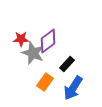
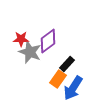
gray star: moved 3 px left, 1 px up
orange rectangle: moved 13 px right, 3 px up
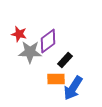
red star: moved 2 px left, 5 px up; rotated 14 degrees clockwise
gray star: rotated 20 degrees counterclockwise
black rectangle: moved 2 px left, 4 px up
orange rectangle: moved 2 px left; rotated 54 degrees clockwise
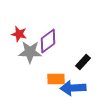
black rectangle: moved 18 px right, 2 px down
blue arrow: rotated 55 degrees clockwise
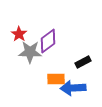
red star: rotated 21 degrees clockwise
black rectangle: rotated 21 degrees clockwise
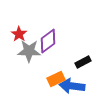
gray star: moved 1 px left, 1 px up
orange rectangle: rotated 24 degrees counterclockwise
blue arrow: moved 1 px left, 2 px up; rotated 10 degrees clockwise
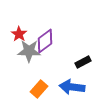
purple diamond: moved 3 px left
orange rectangle: moved 17 px left, 10 px down; rotated 24 degrees counterclockwise
blue arrow: moved 1 px down
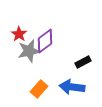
gray star: rotated 15 degrees counterclockwise
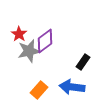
black rectangle: rotated 28 degrees counterclockwise
orange rectangle: moved 1 px down
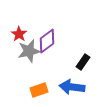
purple diamond: moved 2 px right
orange rectangle: rotated 30 degrees clockwise
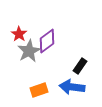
gray star: rotated 15 degrees counterclockwise
black rectangle: moved 3 px left, 4 px down
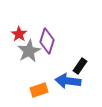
purple diamond: rotated 35 degrees counterclockwise
blue arrow: moved 4 px left, 6 px up
